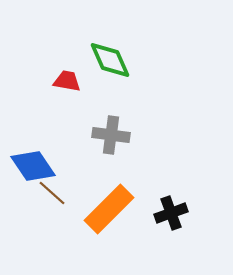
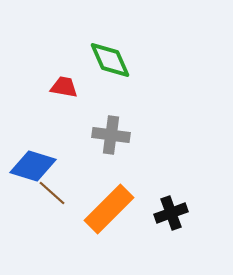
red trapezoid: moved 3 px left, 6 px down
blue diamond: rotated 39 degrees counterclockwise
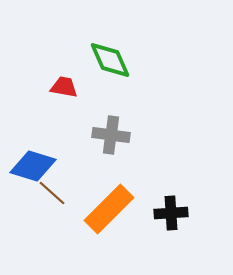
black cross: rotated 16 degrees clockwise
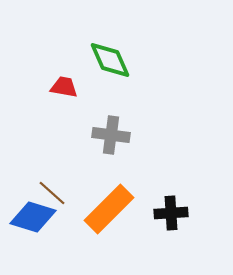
blue diamond: moved 51 px down
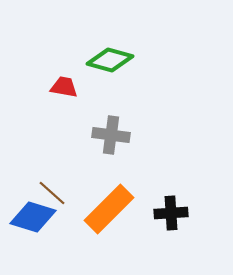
green diamond: rotated 51 degrees counterclockwise
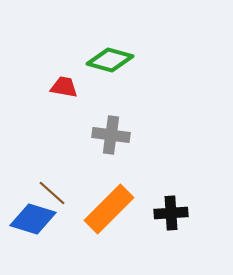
blue diamond: moved 2 px down
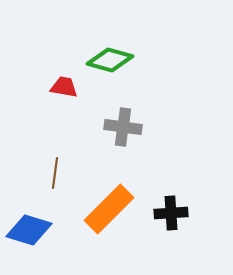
gray cross: moved 12 px right, 8 px up
brown line: moved 3 px right, 20 px up; rotated 56 degrees clockwise
blue diamond: moved 4 px left, 11 px down
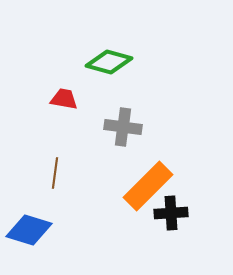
green diamond: moved 1 px left, 2 px down
red trapezoid: moved 12 px down
orange rectangle: moved 39 px right, 23 px up
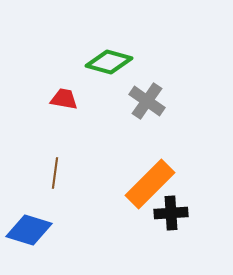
gray cross: moved 24 px right, 26 px up; rotated 27 degrees clockwise
orange rectangle: moved 2 px right, 2 px up
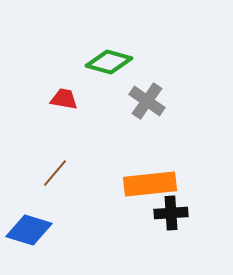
brown line: rotated 32 degrees clockwise
orange rectangle: rotated 39 degrees clockwise
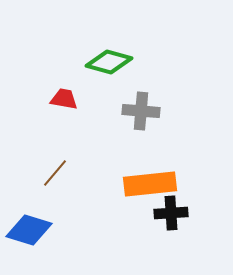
gray cross: moved 6 px left, 10 px down; rotated 30 degrees counterclockwise
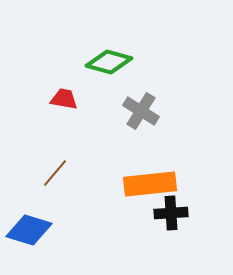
gray cross: rotated 27 degrees clockwise
